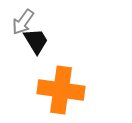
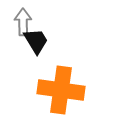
gray arrow: rotated 144 degrees clockwise
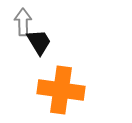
black trapezoid: moved 3 px right, 1 px down
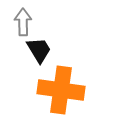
black trapezoid: moved 8 px down
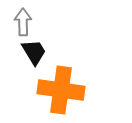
black trapezoid: moved 5 px left, 2 px down
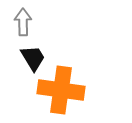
black trapezoid: moved 1 px left, 6 px down
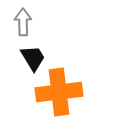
orange cross: moved 2 px left, 2 px down; rotated 15 degrees counterclockwise
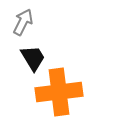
gray arrow: rotated 28 degrees clockwise
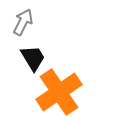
orange cross: rotated 27 degrees counterclockwise
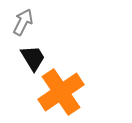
orange cross: moved 2 px right
